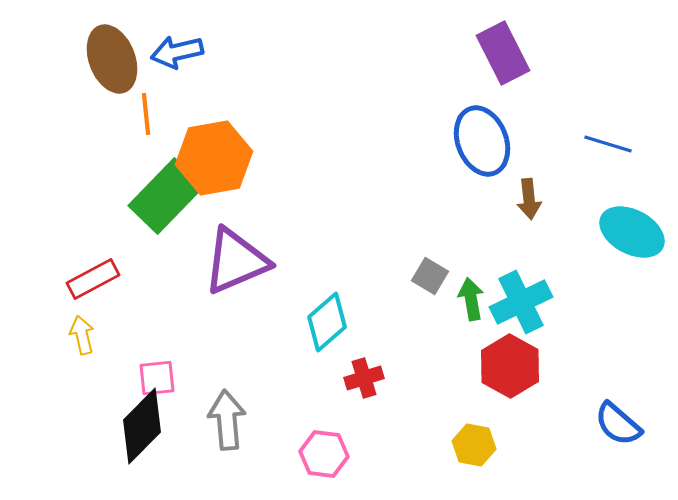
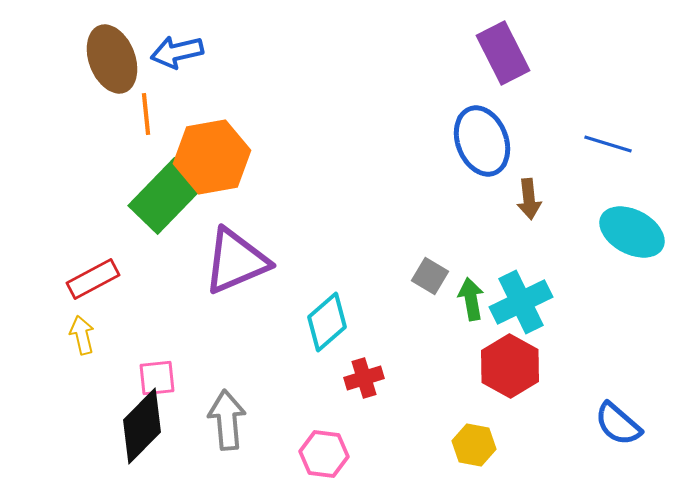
orange hexagon: moved 2 px left, 1 px up
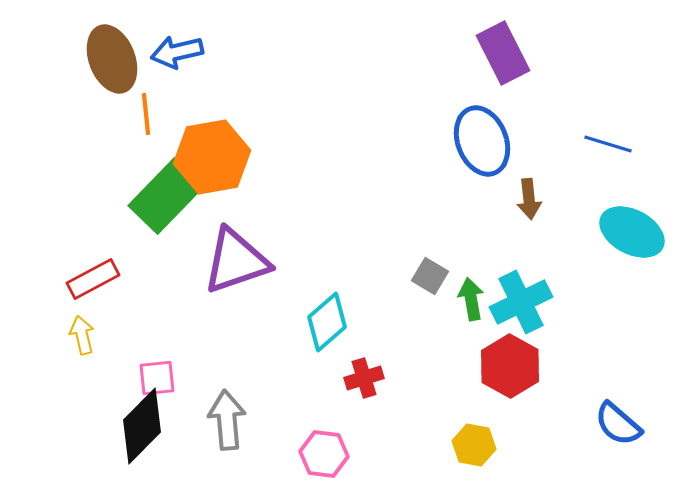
purple triangle: rotated 4 degrees clockwise
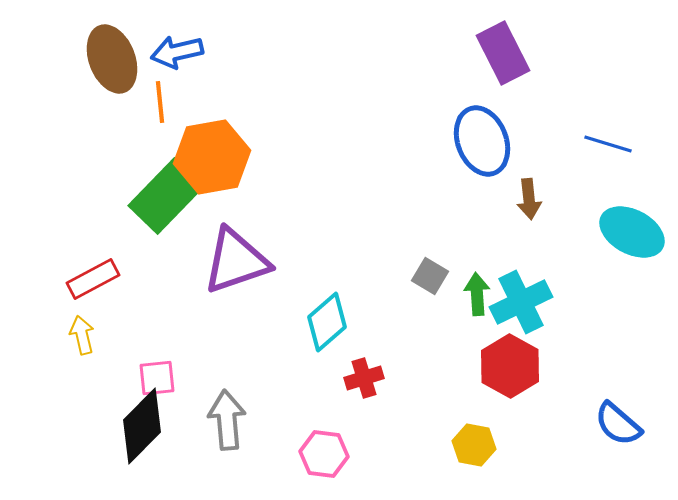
orange line: moved 14 px right, 12 px up
green arrow: moved 6 px right, 5 px up; rotated 6 degrees clockwise
